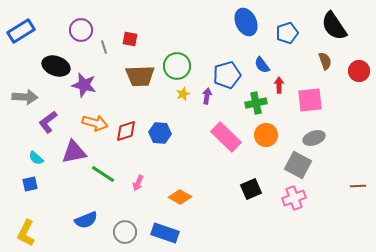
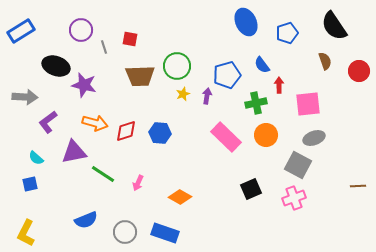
pink square at (310, 100): moved 2 px left, 4 px down
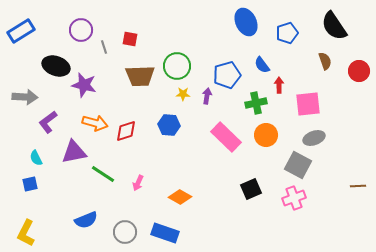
yellow star at (183, 94): rotated 24 degrees clockwise
blue hexagon at (160, 133): moved 9 px right, 8 px up
cyan semicircle at (36, 158): rotated 21 degrees clockwise
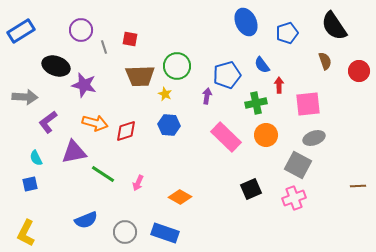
yellow star at (183, 94): moved 18 px left; rotated 24 degrees clockwise
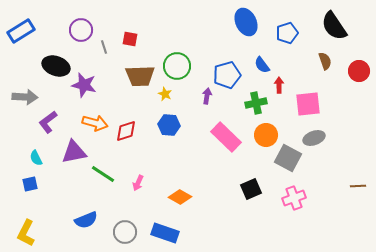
gray square at (298, 165): moved 10 px left, 7 px up
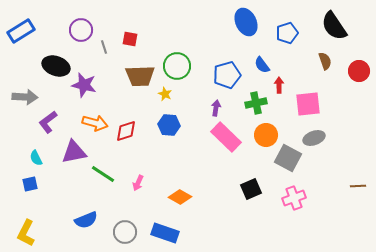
purple arrow at (207, 96): moved 9 px right, 12 px down
